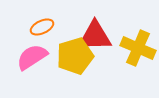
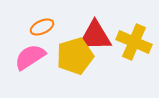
yellow cross: moved 4 px left, 6 px up
pink semicircle: moved 2 px left
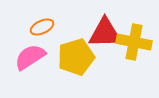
red triangle: moved 10 px right, 3 px up
yellow cross: rotated 12 degrees counterclockwise
yellow pentagon: moved 1 px right, 1 px down
